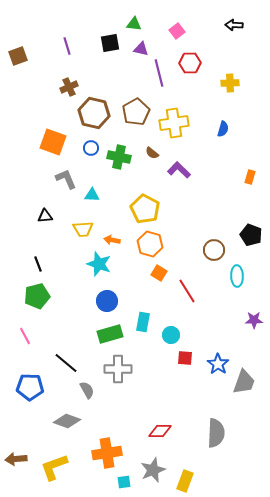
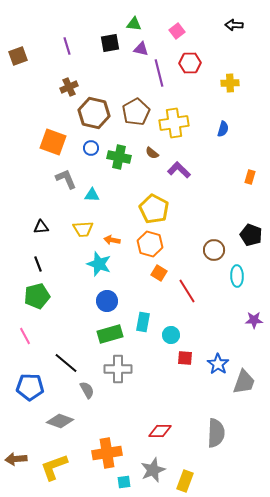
yellow pentagon at (145, 209): moved 9 px right
black triangle at (45, 216): moved 4 px left, 11 px down
gray diamond at (67, 421): moved 7 px left
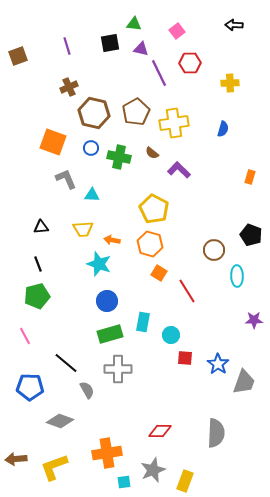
purple line at (159, 73): rotated 12 degrees counterclockwise
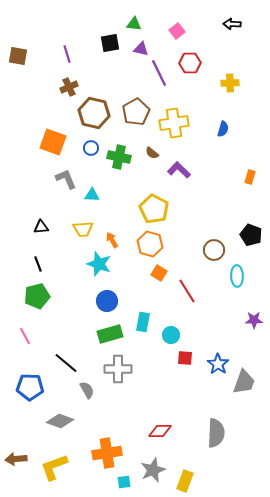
black arrow at (234, 25): moved 2 px left, 1 px up
purple line at (67, 46): moved 8 px down
brown square at (18, 56): rotated 30 degrees clockwise
orange arrow at (112, 240): rotated 49 degrees clockwise
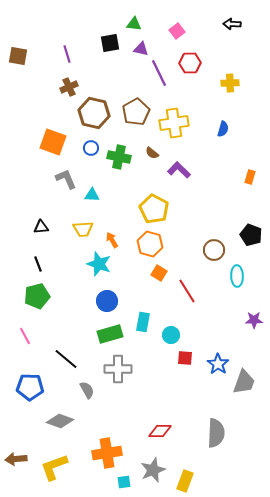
black line at (66, 363): moved 4 px up
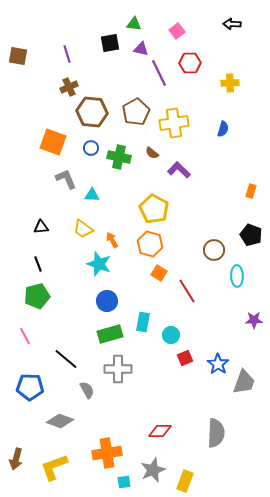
brown hexagon at (94, 113): moved 2 px left, 1 px up; rotated 8 degrees counterclockwise
orange rectangle at (250, 177): moved 1 px right, 14 px down
yellow trapezoid at (83, 229): rotated 40 degrees clockwise
red square at (185, 358): rotated 28 degrees counterclockwise
brown arrow at (16, 459): rotated 70 degrees counterclockwise
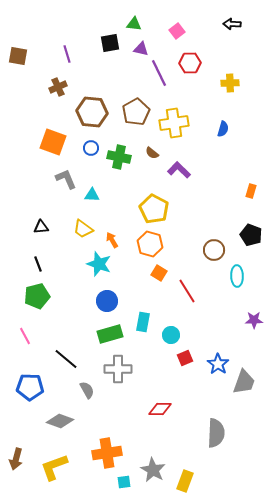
brown cross at (69, 87): moved 11 px left
red diamond at (160, 431): moved 22 px up
gray star at (153, 470): rotated 20 degrees counterclockwise
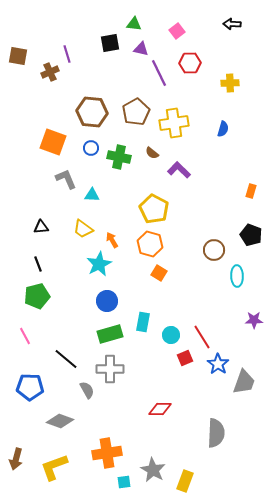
brown cross at (58, 87): moved 8 px left, 15 px up
cyan star at (99, 264): rotated 25 degrees clockwise
red line at (187, 291): moved 15 px right, 46 px down
gray cross at (118, 369): moved 8 px left
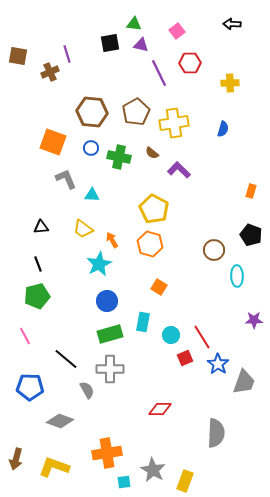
purple triangle at (141, 49): moved 4 px up
orange square at (159, 273): moved 14 px down
yellow L-shape at (54, 467): rotated 40 degrees clockwise
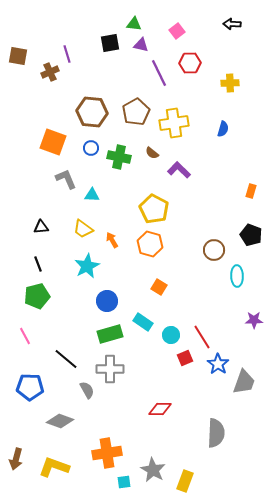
cyan star at (99, 264): moved 12 px left, 2 px down
cyan rectangle at (143, 322): rotated 66 degrees counterclockwise
